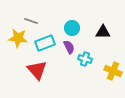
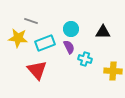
cyan circle: moved 1 px left, 1 px down
yellow cross: rotated 18 degrees counterclockwise
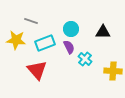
yellow star: moved 2 px left, 2 px down
cyan cross: rotated 24 degrees clockwise
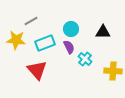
gray line: rotated 48 degrees counterclockwise
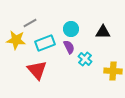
gray line: moved 1 px left, 2 px down
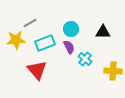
yellow star: rotated 12 degrees counterclockwise
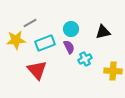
black triangle: rotated 14 degrees counterclockwise
cyan cross: rotated 24 degrees clockwise
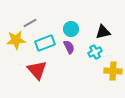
cyan cross: moved 10 px right, 7 px up
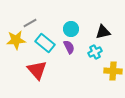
cyan rectangle: rotated 60 degrees clockwise
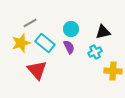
yellow star: moved 5 px right, 3 px down; rotated 12 degrees counterclockwise
